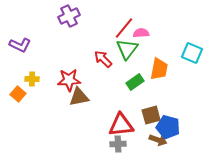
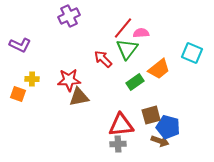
red line: moved 1 px left
orange trapezoid: rotated 40 degrees clockwise
orange square: rotated 21 degrees counterclockwise
brown arrow: moved 2 px right, 1 px down
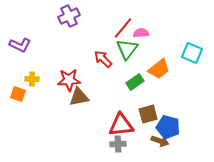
brown square: moved 3 px left, 1 px up
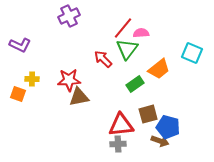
green rectangle: moved 2 px down
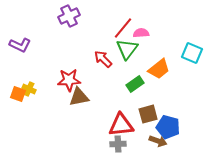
yellow cross: moved 3 px left, 10 px down; rotated 24 degrees clockwise
brown arrow: moved 2 px left
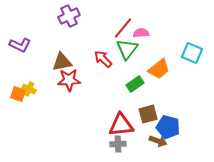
brown triangle: moved 17 px left, 35 px up
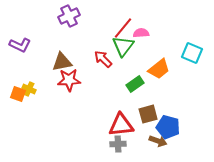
green triangle: moved 4 px left, 3 px up
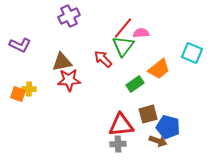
yellow cross: rotated 24 degrees counterclockwise
